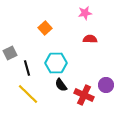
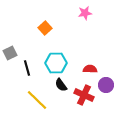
red semicircle: moved 30 px down
yellow line: moved 9 px right, 6 px down
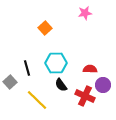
gray square: moved 29 px down; rotated 16 degrees counterclockwise
purple circle: moved 3 px left
red cross: moved 1 px right, 1 px down
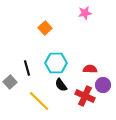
yellow line: moved 2 px right, 1 px down
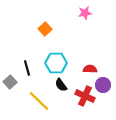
orange square: moved 1 px down
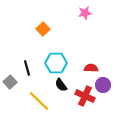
orange square: moved 2 px left
red semicircle: moved 1 px right, 1 px up
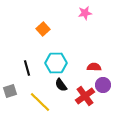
red semicircle: moved 3 px right, 1 px up
gray square: moved 9 px down; rotated 24 degrees clockwise
red cross: rotated 30 degrees clockwise
yellow line: moved 1 px right, 1 px down
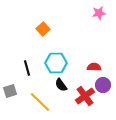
pink star: moved 14 px right
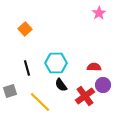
pink star: rotated 24 degrees counterclockwise
orange square: moved 18 px left
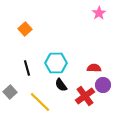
red semicircle: moved 1 px down
gray square: moved 1 px down; rotated 24 degrees counterclockwise
